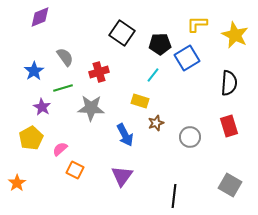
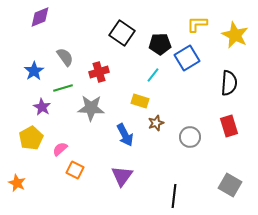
orange star: rotated 12 degrees counterclockwise
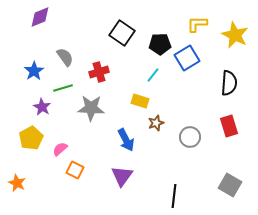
blue arrow: moved 1 px right, 5 px down
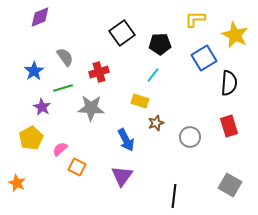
yellow L-shape: moved 2 px left, 5 px up
black square: rotated 20 degrees clockwise
blue square: moved 17 px right
orange square: moved 2 px right, 3 px up
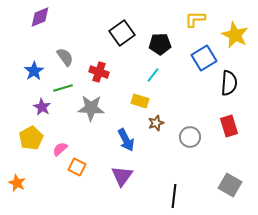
red cross: rotated 36 degrees clockwise
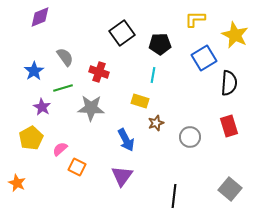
cyan line: rotated 28 degrees counterclockwise
gray square: moved 4 px down; rotated 10 degrees clockwise
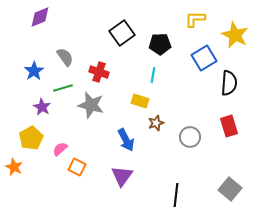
gray star: moved 3 px up; rotated 12 degrees clockwise
orange star: moved 3 px left, 16 px up
black line: moved 2 px right, 1 px up
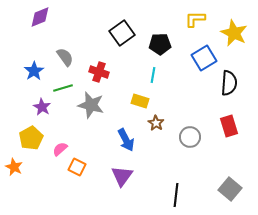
yellow star: moved 1 px left, 2 px up
brown star: rotated 21 degrees counterclockwise
